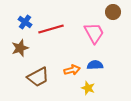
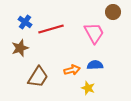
brown trapezoid: rotated 30 degrees counterclockwise
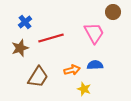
blue cross: rotated 16 degrees clockwise
red line: moved 9 px down
yellow star: moved 4 px left, 1 px down
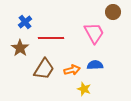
red line: rotated 15 degrees clockwise
brown star: rotated 18 degrees counterclockwise
brown trapezoid: moved 6 px right, 8 px up
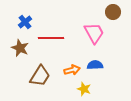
brown star: rotated 12 degrees counterclockwise
brown trapezoid: moved 4 px left, 7 px down
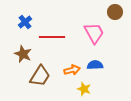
brown circle: moved 2 px right
red line: moved 1 px right, 1 px up
brown star: moved 3 px right, 6 px down
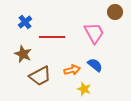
blue semicircle: rotated 42 degrees clockwise
brown trapezoid: rotated 30 degrees clockwise
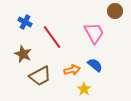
brown circle: moved 1 px up
blue cross: rotated 24 degrees counterclockwise
red line: rotated 55 degrees clockwise
yellow star: rotated 16 degrees clockwise
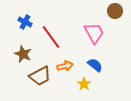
red line: moved 1 px left
orange arrow: moved 7 px left, 4 px up
yellow star: moved 5 px up
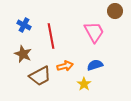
blue cross: moved 1 px left, 3 px down
pink trapezoid: moved 1 px up
red line: moved 1 px up; rotated 25 degrees clockwise
blue semicircle: rotated 56 degrees counterclockwise
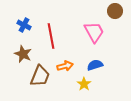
brown trapezoid: rotated 40 degrees counterclockwise
